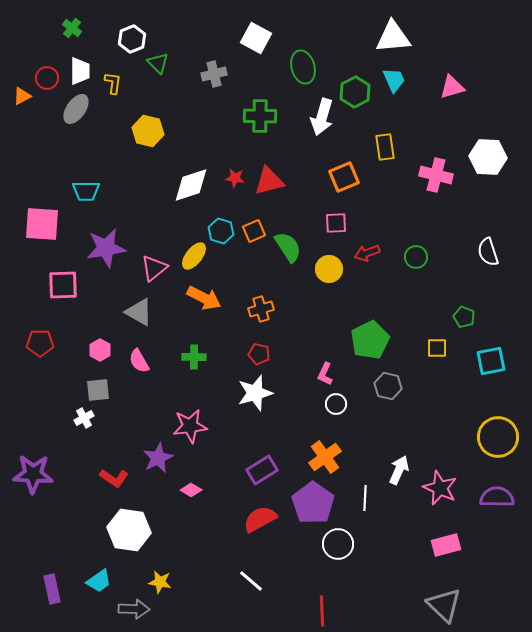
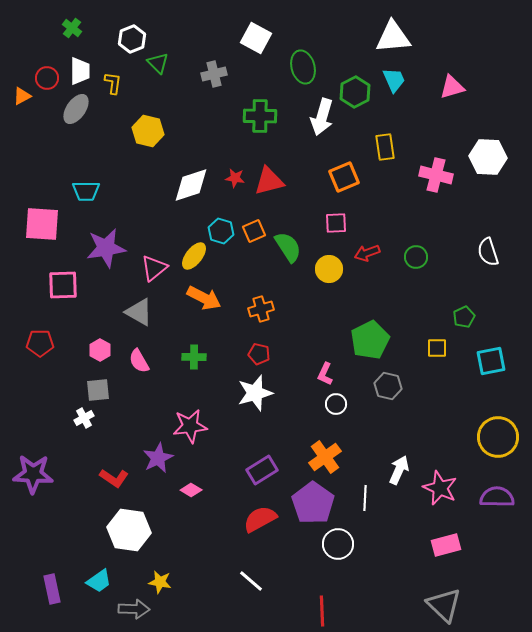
green pentagon at (464, 317): rotated 25 degrees clockwise
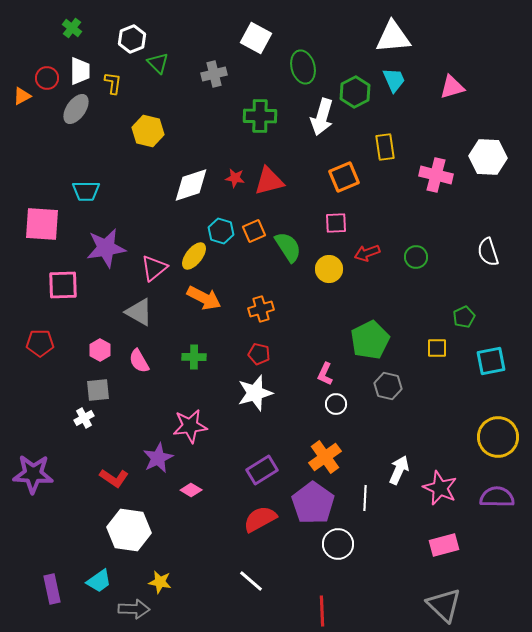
pink rectangle at (446, 545): moved 2 px left
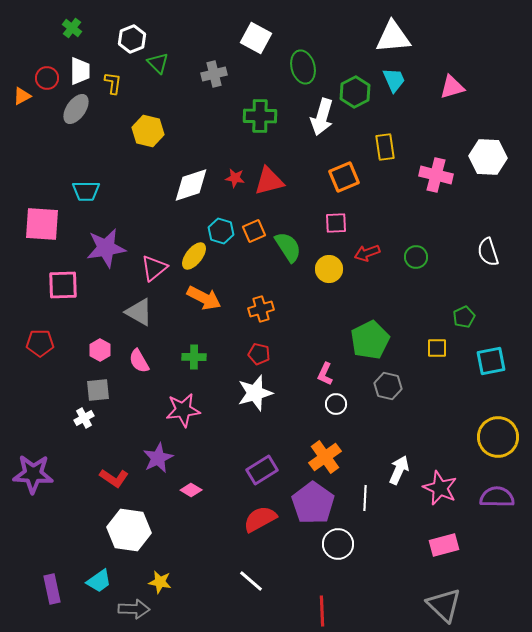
pink star at (190, 426): moved 7 px left, 16 px up
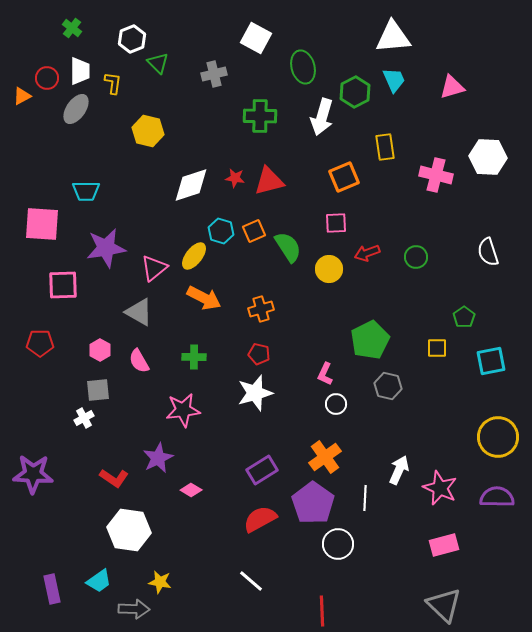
green pentagon at (464, 317): rotated 10 degrees counterclockwise
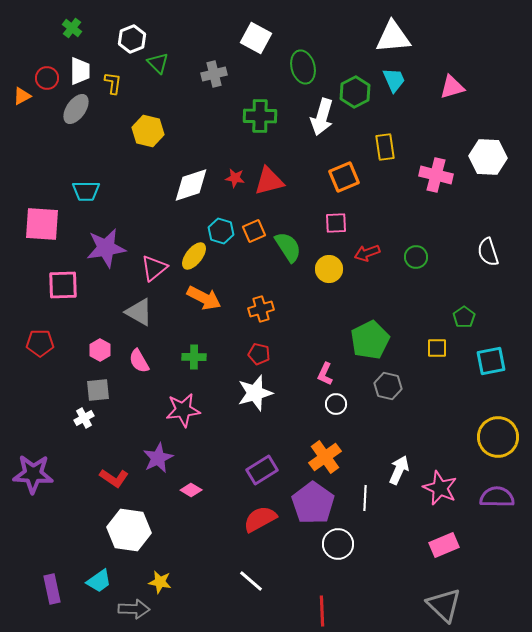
pink rectangle at (444, 545): rotated 8 degrees counterclockwise
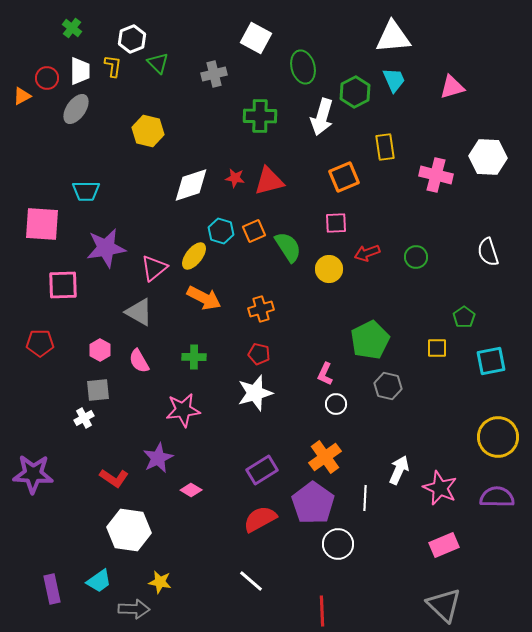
yellow L-shape at (113, 83): moved 17 px up
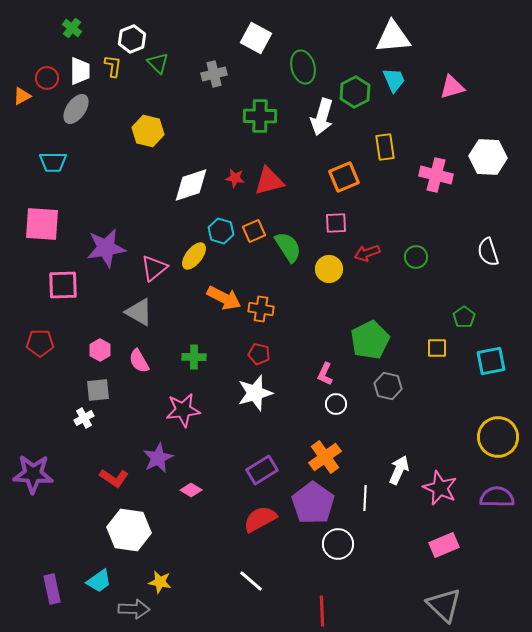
cyan trapezoid at (86, 191): moved 33 px left, 29 px up
orange arrow at (204, 298): moved 20 px right
orange cross at (261, 309): rotated 25 degrees clockwise
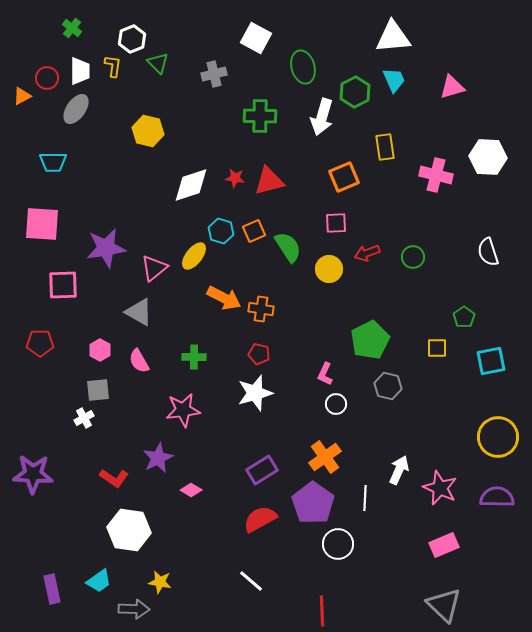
green circle at (416, 257): moved 3 px left
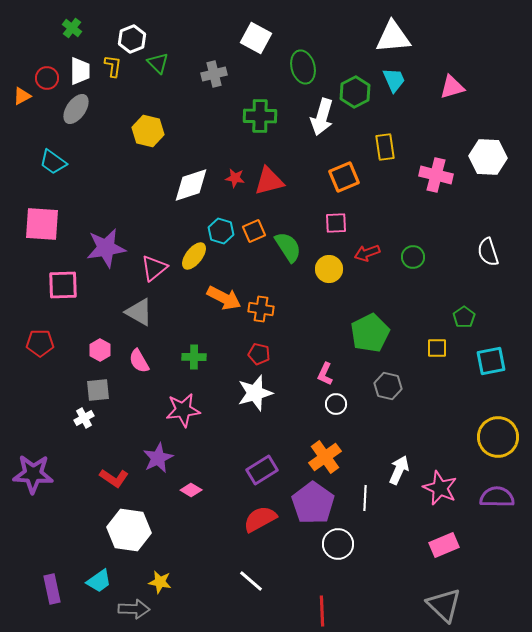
cyan trapezoid at (53, 162): rotated 36 degrees clockwise
green pentagon at (370, 340): moved 7 px up
